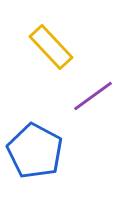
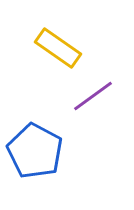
yellow rectangle: moved 7 px right, 1 px down; rotated 12 degrees counterclockwise
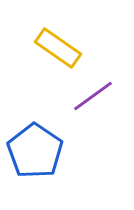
blue pentagon: rotated 6 degrees clockwise
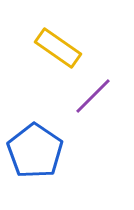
purple line: rotated 9 degrees counterclockwise
